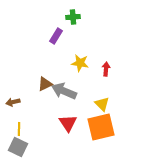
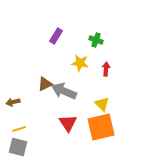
green cross: moved 23 px right, 23 px down; rotated 24 degrees clockwise
yellow line: rotated 72 degrees clockwise
gray square: rotated 12 degrees counterclockwise
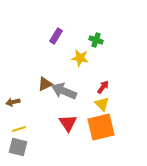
yellow star: moved 5 px up
red arrow: moved 3 px left, 18 px down; rotated 32 degrees clockwise
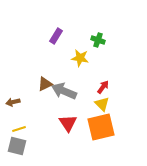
green cross: moved 2 px right
gray square: moved 1 px left, 1 px up
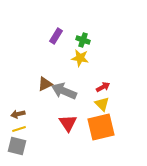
green cross: moved 15 px left
red arrow: rotated 24 degrees clockwise
brown arrow: moved 5 px right, 12 px down
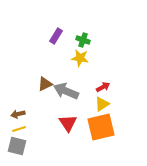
gray arrow: moved 2 px right
yellow triangle: rotated 42 degrees clockwise
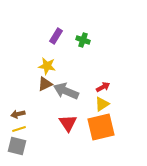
yellow star: moved 33 px left, 8 px down
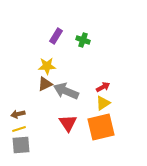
yellow star: rotated 12 degrees counterclockwise
yellow triangle: moved 1 px right, 1 px up
gray square: moved 4 px right, 1 px up; rotated 18 degrees counterclockwise
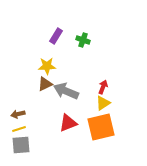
red arrow: rotated 40 degrees counterclockwise
red triangle: rotated 42 degrees clockwise
